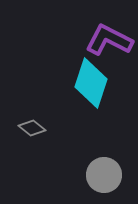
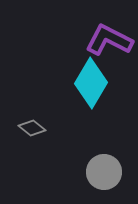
cyan diamond: rotated 12 degrees clockwise
gray circle: moved 3 px up
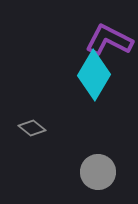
cyan diamond: moved 3 px right, 8 px up
gray circle: moved 6 px left
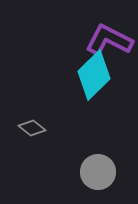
cyan diamond: rotated 15 degrees clockwise
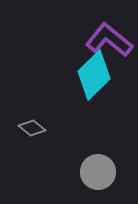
purple L-shape: rotated 12 degrees clockwise
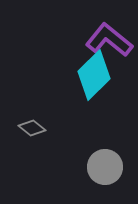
gray circle: moved 7 px right, 5 px up
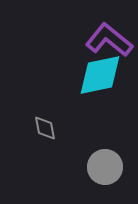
cyan diamond: moved 6 px right; rotated 33 degrees clockwise
gray diamond: moved 13 px right; rotated 40 degrees clockwise
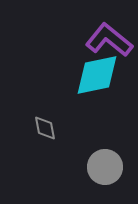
cyan diamond: moved 3 px left
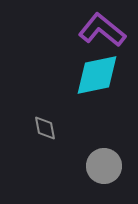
purple L-shape: moved 7 px left, 10 px up
gray circle: moved 1 px left, 1 px up
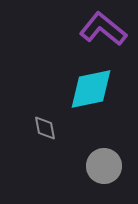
purple L-shape: moved 1 px right, 1 px up
cyan diamond: moved 6 px left, 14 px down
